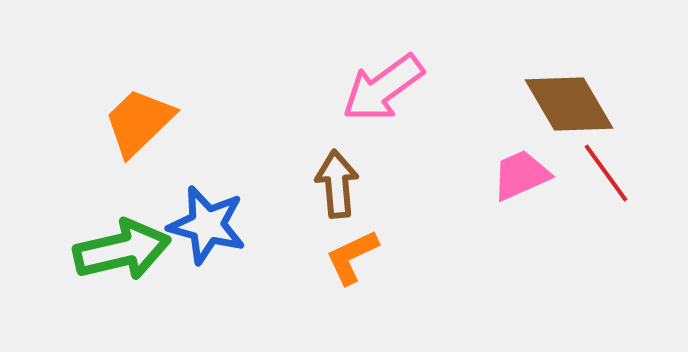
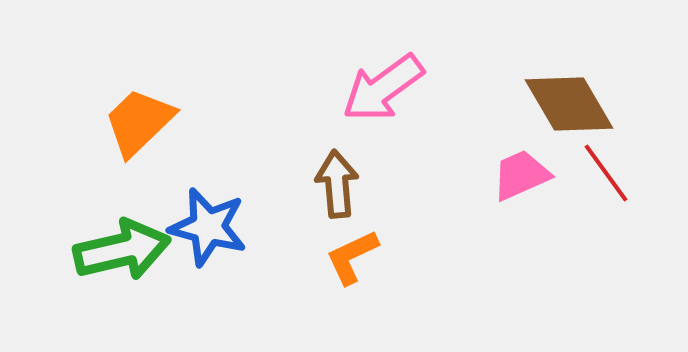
blue star: moved 1 px right, 2 px down
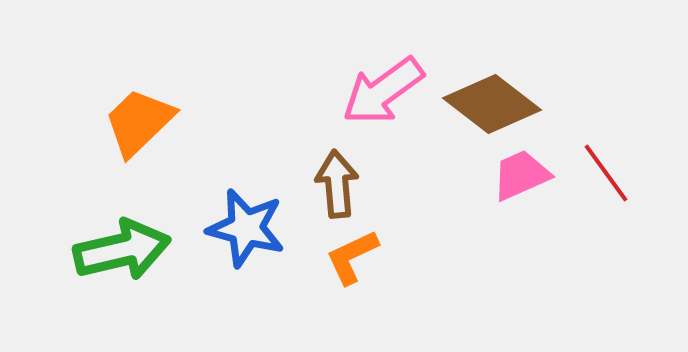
pink arrow: moved 3 px down
brown diamond: moved 77 px left; rotated 22 degrees counterclockwise
blue star: moved 38 px right, 1 px down
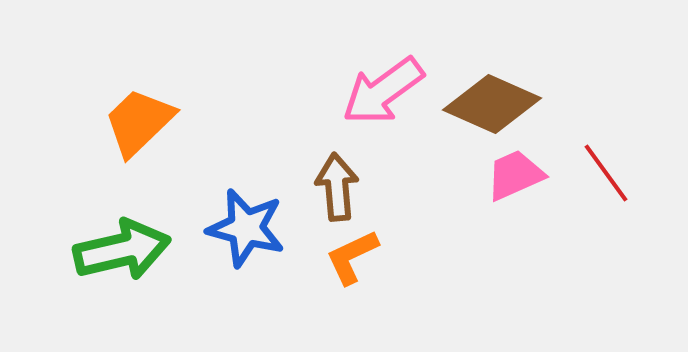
brown diamond: rotated 14 degrees counterclockwise
pink trapezoid: moved 6 px left
brown arrow: moved 3 px down
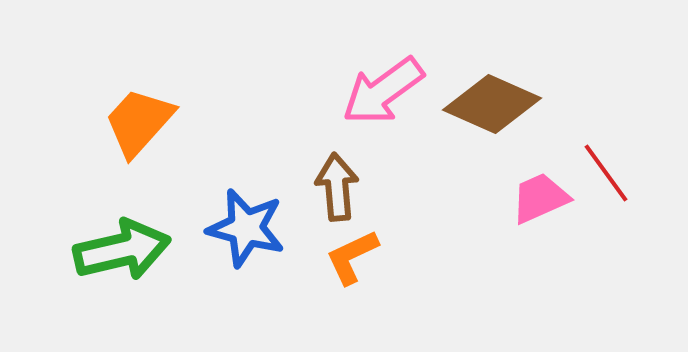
orange trapezoid: rotated 4 degrees counterclockwise
pink trapezoid: moved 25 px right, 23 px down
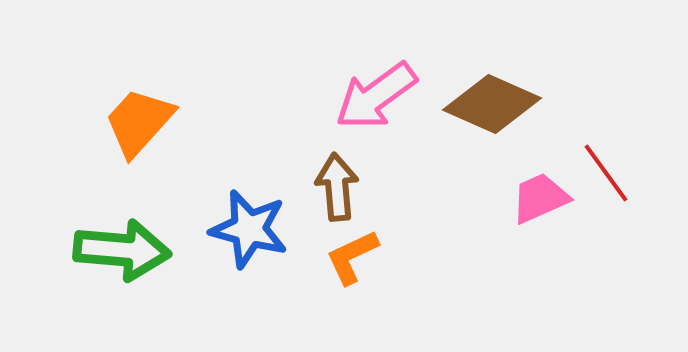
pink arrow: moved 7 px left, 5 px down
blue star: moved 3 px right, 1 px down
green arrow: rotated 18 degrees clockwise
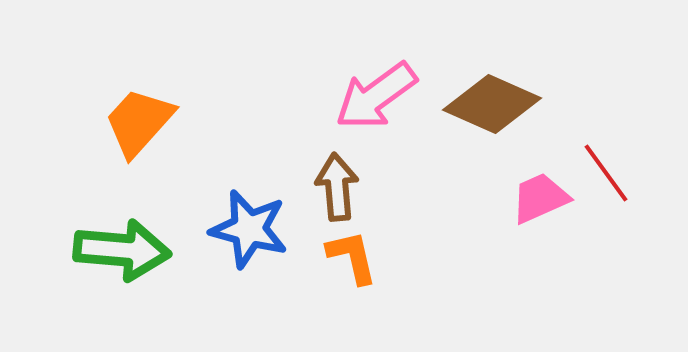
orange L-shape: rotated 102 degrees clockwise
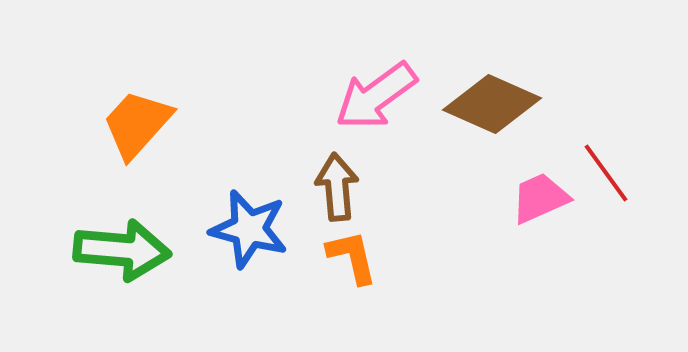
orange trapezoid: moved 2 px left, 2 px down
